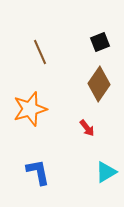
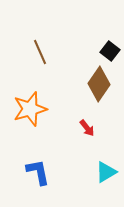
black square: moved 10 px right, 9 px down; rotated 30 degrees counterclockwise
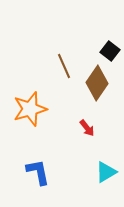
brown line: moved 24 px right, 14 px down
brown diamond: moved 2 px left, 1 px up
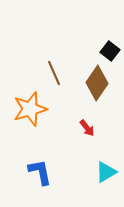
brown line: moved 10 px left, 7 px down
blue L-shape: moved 2 px right
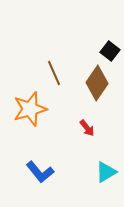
blue L-shape: rotated 152 degrees clockwise
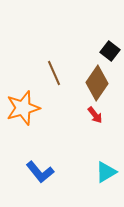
orange star: moved 7 px left, 1 px up
red arrow: moved 8 px right, 13 px up
